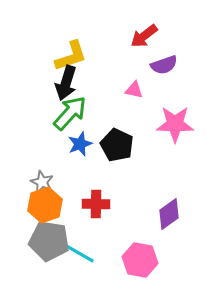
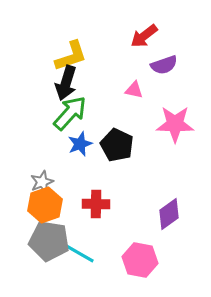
gray star: rotated 25 degrees clockwise
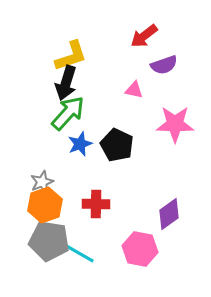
green arrow: moved 2 px left
pink hexagon: moved 11 px up
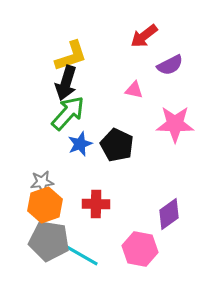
purple semicircle: moved 6 px right; rotated 8 degrees counterclockwise
gray star: rotated 15 degrees clockwise
cyan line: moved 4 px right, 3 px down
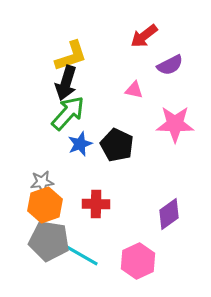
pink hexagon: moved 2 px left, 12 px down; rotated 24 degrees clockwise
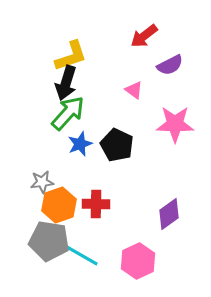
pink triangle: rotated 24 degrees clockwise
orange hexagon: moved 14 px right
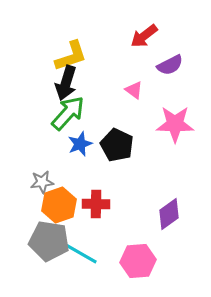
cyan line: moved 1 px left, 2 px up
pink hexagon: rotated 20 degrees clockwise
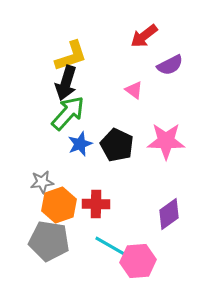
pink star: moved 9 px left, 17 px down
cyan line: moved 32 px right, 6 px up
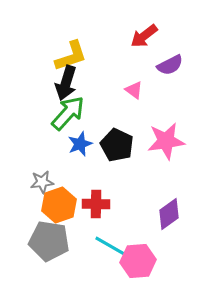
pink star: rotated 9 degrees counterclockwise
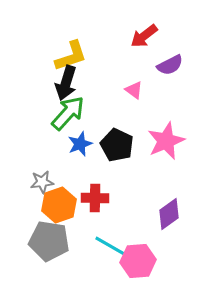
pink star: rotated 15 degrees counterclockwise
red cross: moved 1 px left, 6 px up
